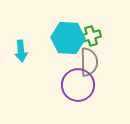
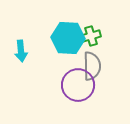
gray semicircle: moved 3 px right, 4 px down
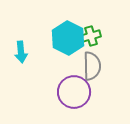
cyan hexagon: rotated 24 degrees clockwise
cyan arrow: moved 1 px down
purple circle: moved 4 px left, 7 px down
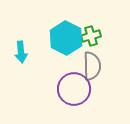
cyan hexagon: moved 2 px left
purple circle: moved 3 px up
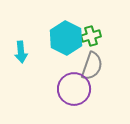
gray semicircle: rotated 20 degrees clockwise
